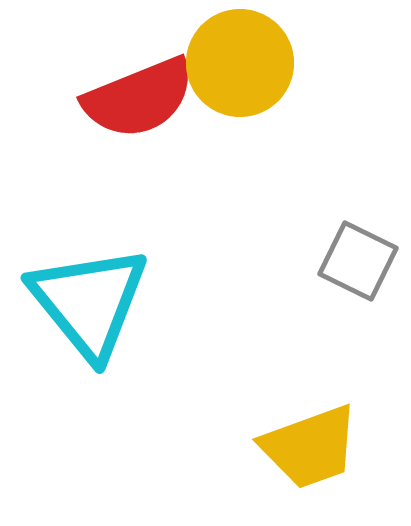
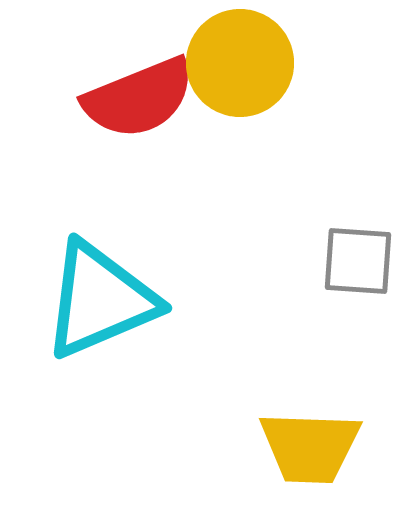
gray square: rotated 22 degrees counterclockwise
cyan triangle: moved 11 px right, 2 px up; rotated 46 degrees clockwise
yellow trapezoid: rotated 22 degrees clockwise
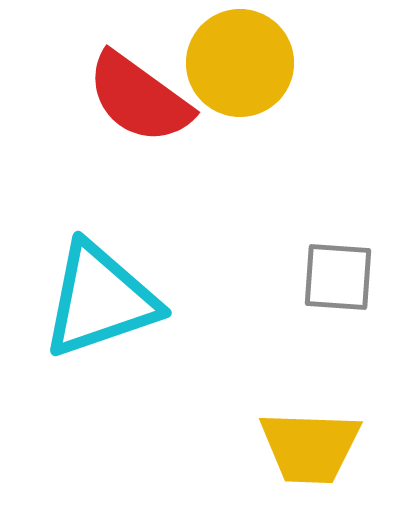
red semicircle: rotated 58 degrees clockwise
gray square: moved 20 px left, 16 px down
cyan triangle: rotated 4 degrees clockwise
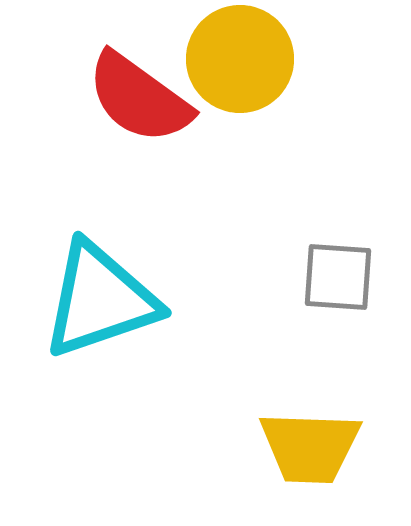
yellow circle: moved 4 px up
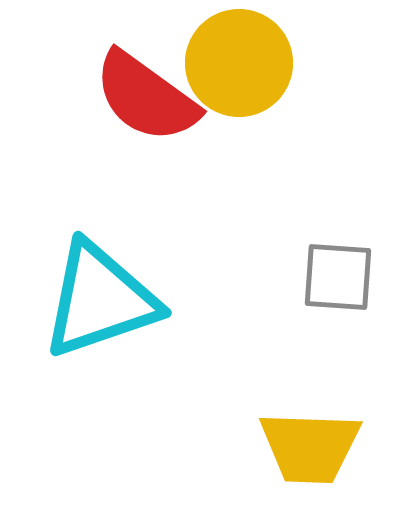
yellow circle: moved 1 px left, 4 px down
red semicircle: moved 7 px right, 1 px up
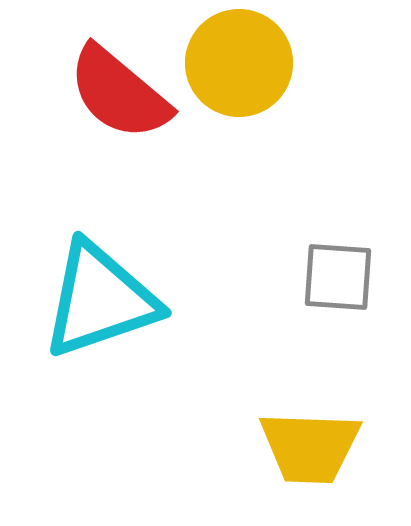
red semicircle: moved 27 px left, 4 px up; rotated 4 degrees clockwise
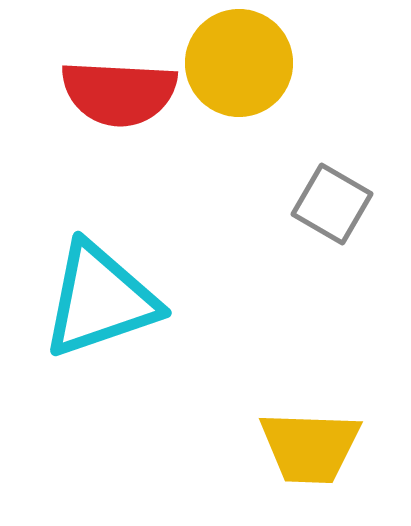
red semicircle: rotated 37 degrees counterclockwise
gray square: moved 6 px left, 73 px up; rotated 26 degrees clockwise
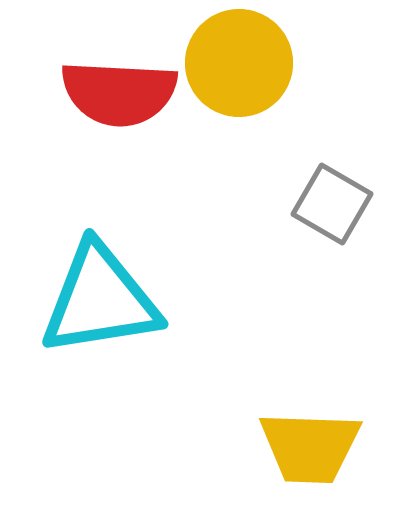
cyan triangle: rotated 10 degrees clockwise
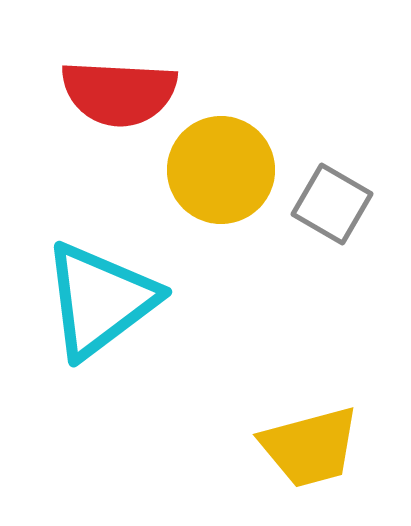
yellow circle: moved 18 px left, 107 px down
cyan triangle: rotated 28 degrees counterclockwise
yellow trapezoid: rotated 17 degrees counterclockwise
